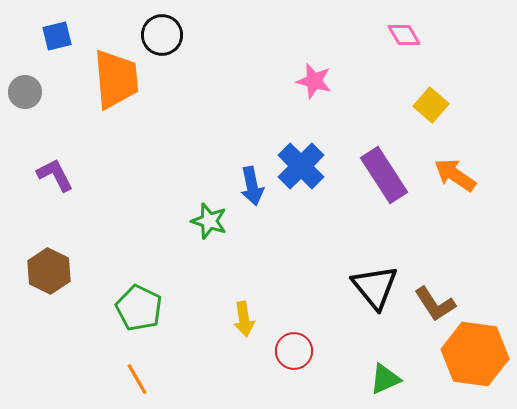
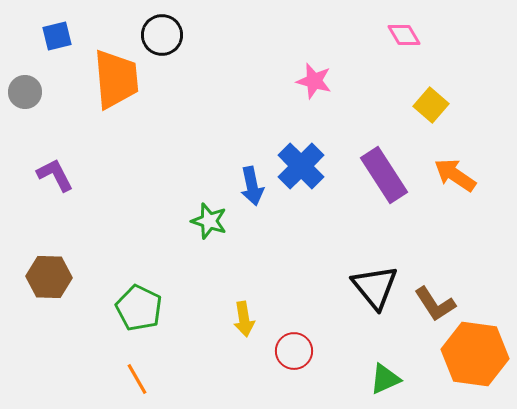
brown hexagon: moved 6 px down; rotated 24 degrees counterclockwise
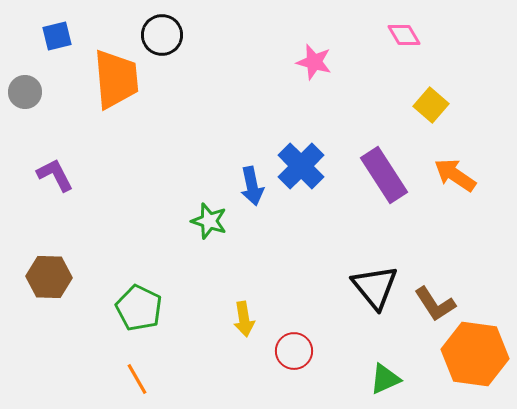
pink star: moved 19 px up
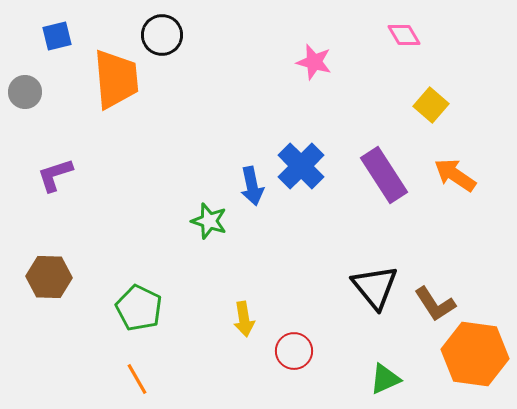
purple L-shape: rotated 81 degrees counterclockwise
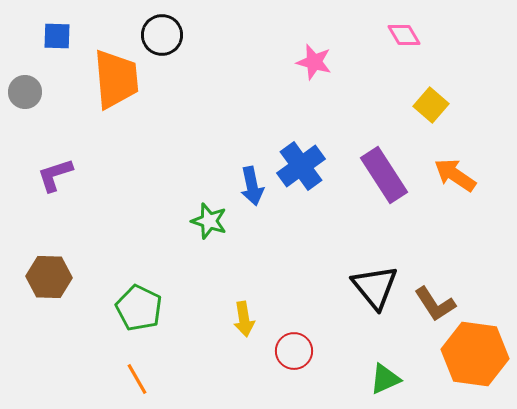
blue square: rotated 16 degrees clockwise
blue cross: rotated 9 degrees clockwise
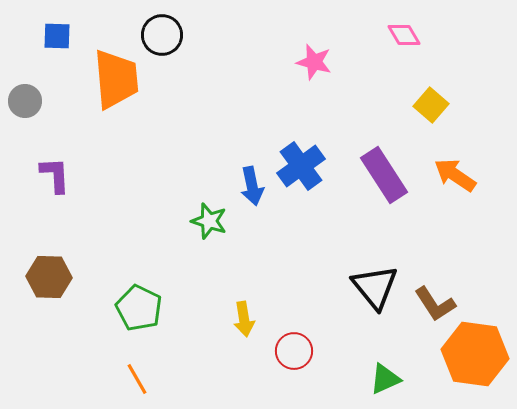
gray circle: moved 9 px down
purple L-shape: rotated 105 degrees clockwise
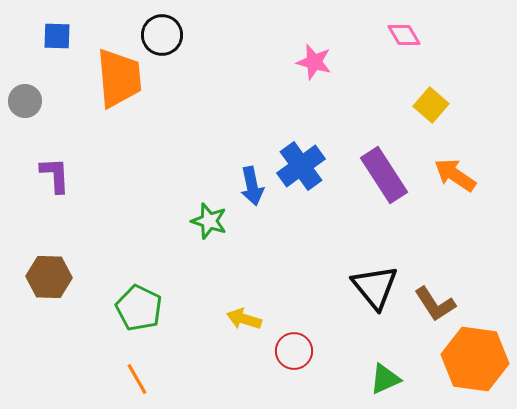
orange trapezoid: moved 3 px right, 1 px up
yellow arrow: rotated 116 degrees clockwise
orange hexagon: moved 5 px down
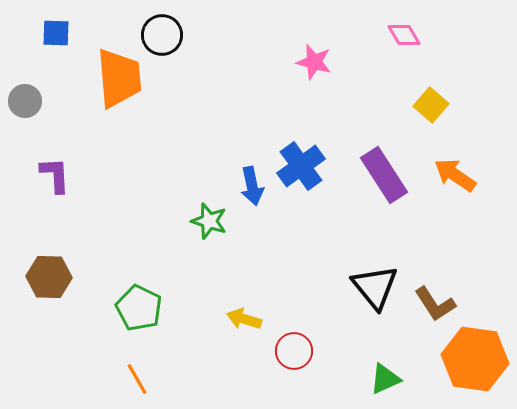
blue square: moved 1 px left, 3 px up
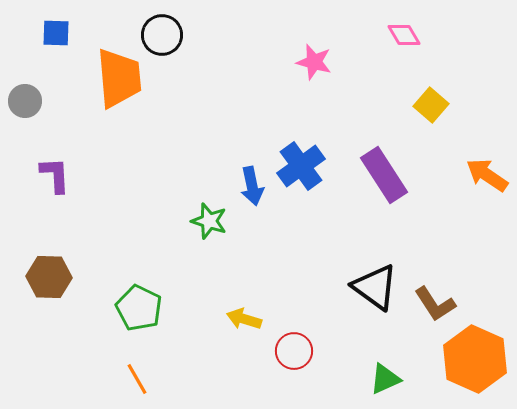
orange arrow: moved 32 px right
black triangle: rotated 15 degrees counterclockwise
orange hexagon: rotated 16 degrees clockwise
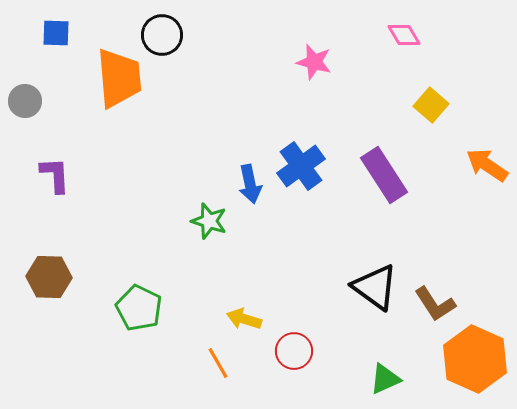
orange arrow: moved 10 px up
blue arrow: moved 2 px left, 2 px up
orange line: moved 81 px right, 16 px up
